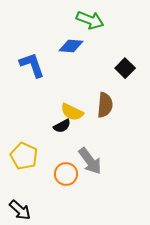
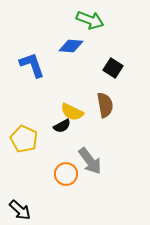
black square: moved 12 px left; rotated 12 degrees counterclockwise
brown semicircle: rotated 15 degrees counterclockwise
yellow pentagon: moved 17 px up
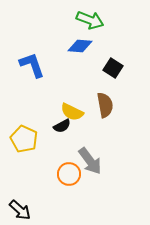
blue diamond: moved 9 px right
orange circle: moved 3 px right
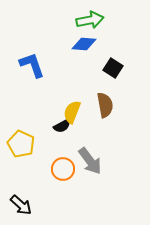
green arrow: rotated 32 degrees counterclockwise
blue diamond: moved 4 px right, 2 px up
yellow semicircle: rotated 85 degrees clockwise
yellow pentagon: moved 3 px left, 5 px down
orange circle: moved 6 px left, 5 px up
black arrow: moved 1 px right, 5 px up
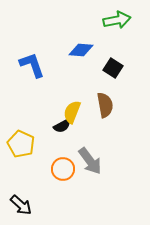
green arrow: moved 27 px right
blue diamond: moved 3 px left, 6 px down
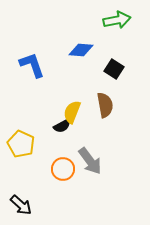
black square: moved 1 px right, 1 px down
